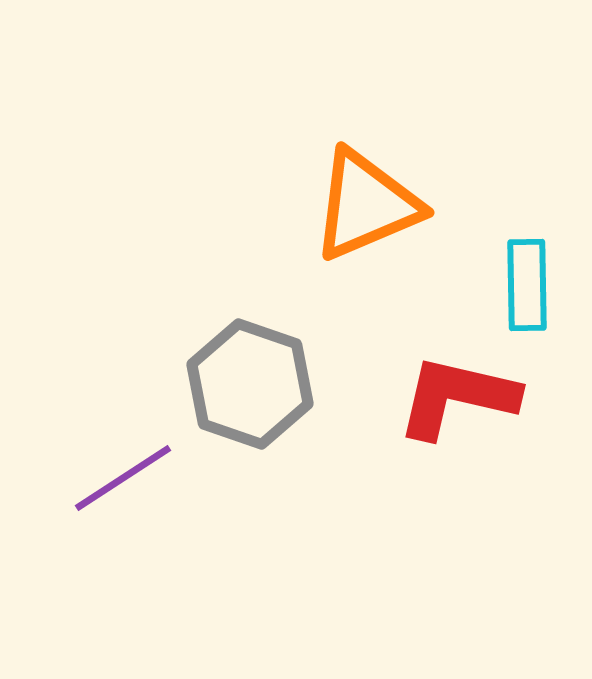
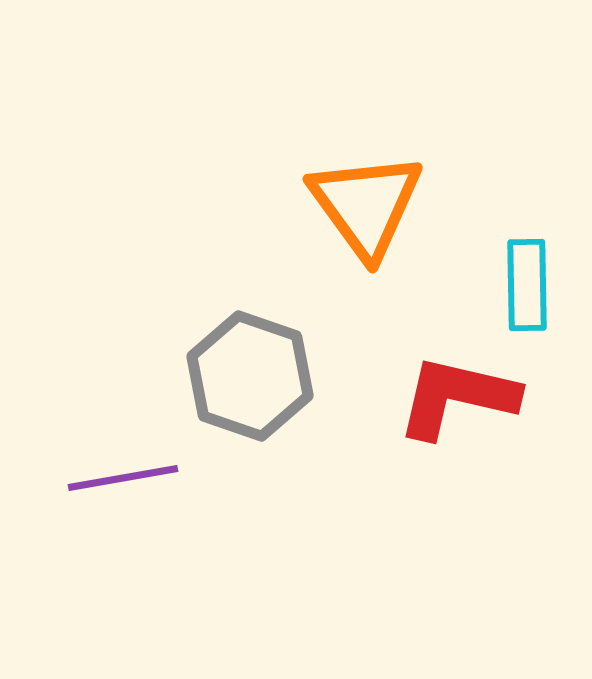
orange triangle: rotated 43 degrees counterclockwise
gray hexagon: moved 8 px up
purple line: rotated 23 degrees clockwise
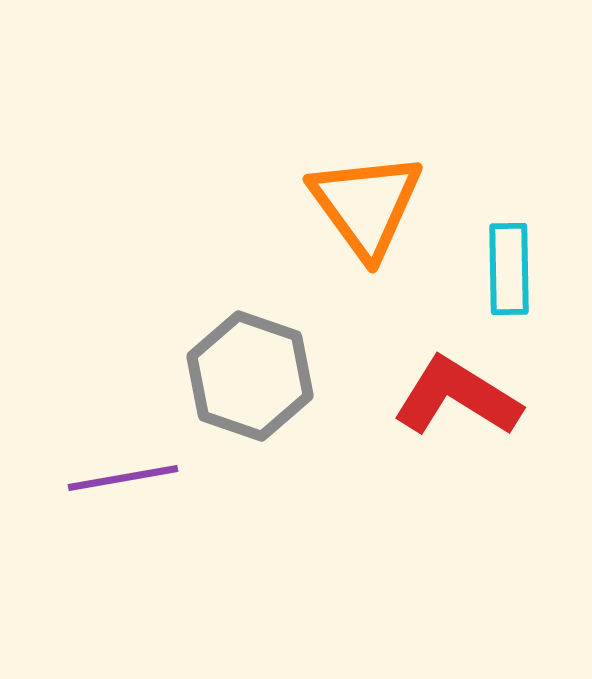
cyan rectangle: moved 18 px left, 16 px up
red L-shape: rotated 19 degrees clockwise
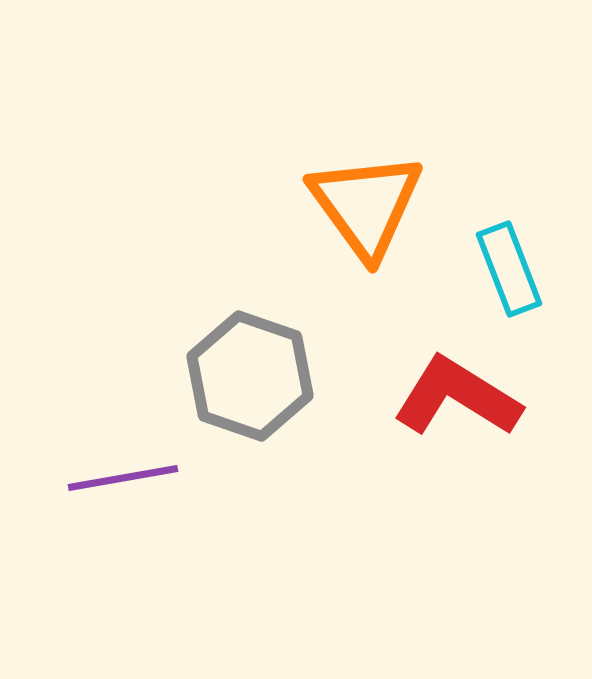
cyan rectangle: rotated 20 degrees counterclockwise
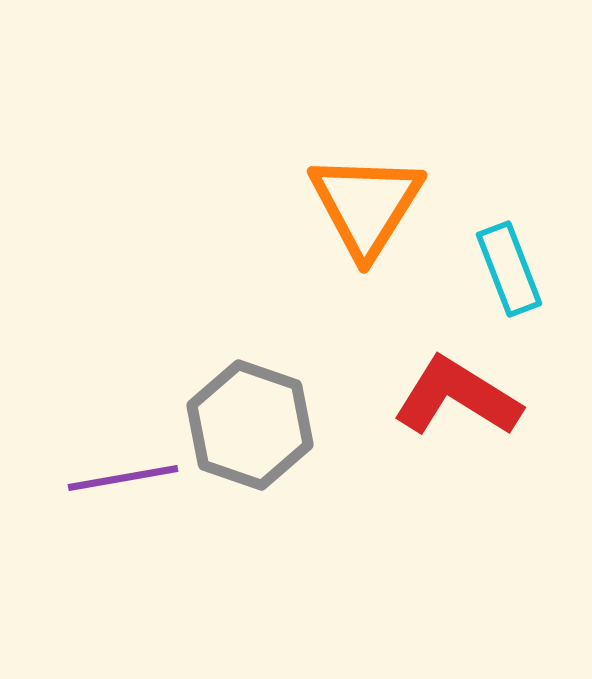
orange triangle: rotated 8 degrees clockwise
gray hexagon: moved 49 px down
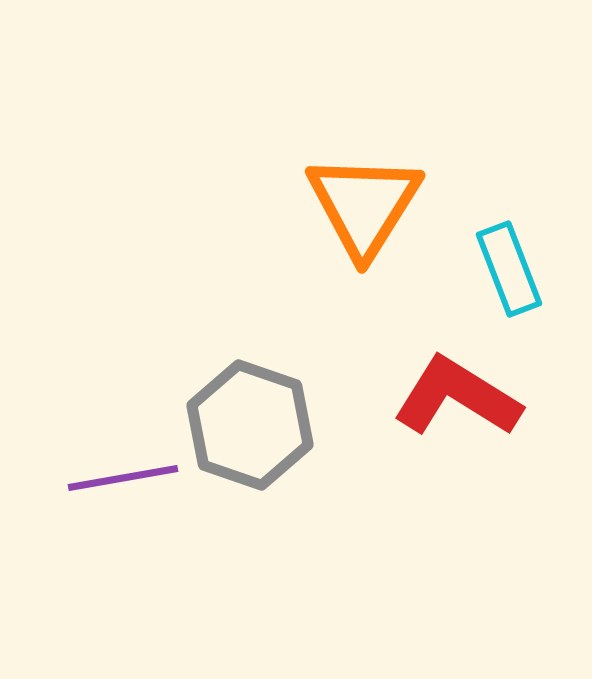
orange triangle: moved 2 px left
